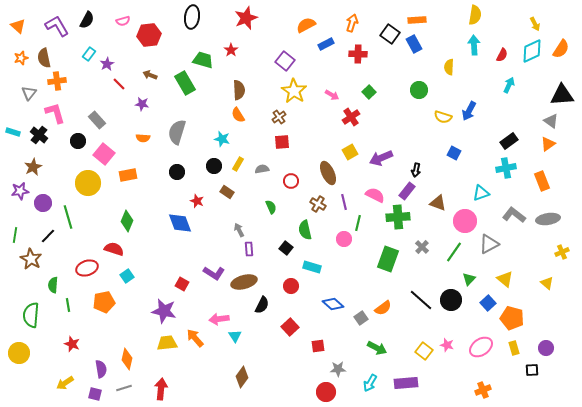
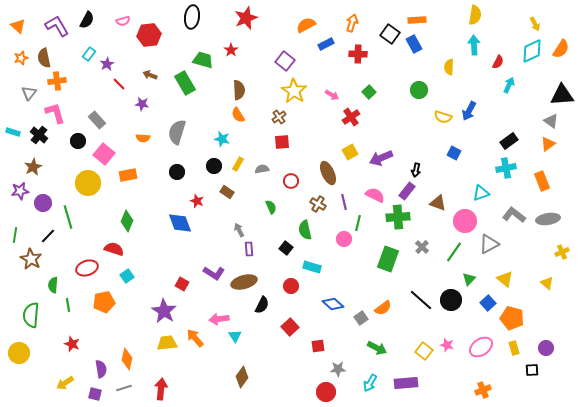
red semicircle at (502, 55): moved 4 px left, 7 px down
purple star at (164, 311): rotated 20 degrees clockwise
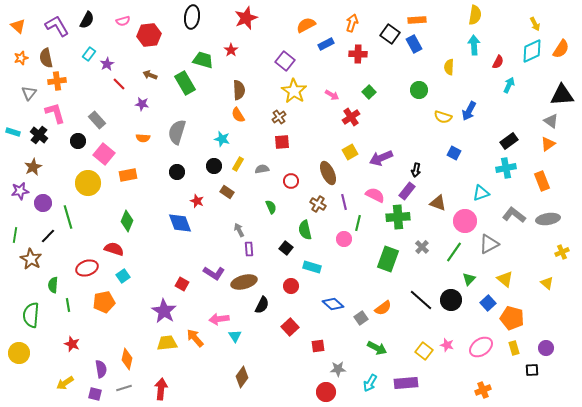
brown semicircle at (44, 58): moved 2 px right
cyan square at (127, 276): moved 4 px left
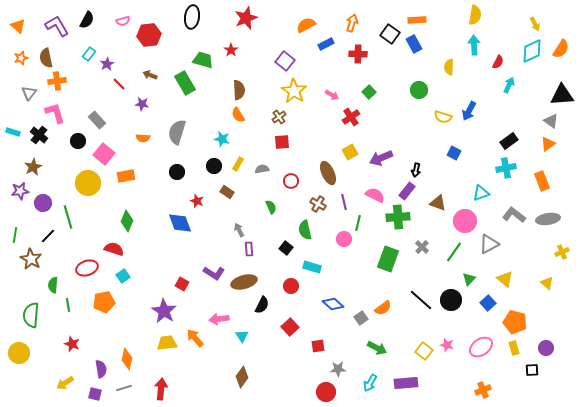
orange rectangle at (128, 175): moved 2 px left, 1 px down
orange pentagon at (512, 318): moved 3 px right, 4 px down
cyan triangle at (235, 336): moved 7 px right
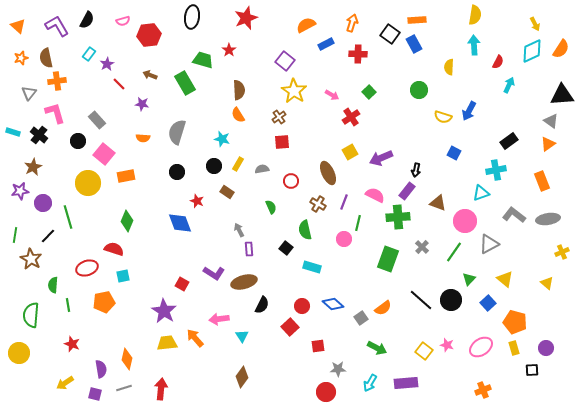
red star at (231, 50): moved 2 px left
cyan cross at (506, 168): moved 10 px left, 2 px down
purple line at (344, 202): rotated 35 degrees clockwise
cyan square at (123, 276): rotated 24 degrees clockwise
red circle at (291, 286): moved 11 px right, 20 px down
